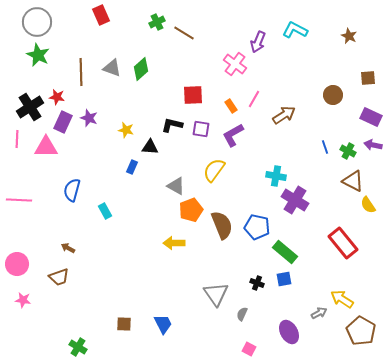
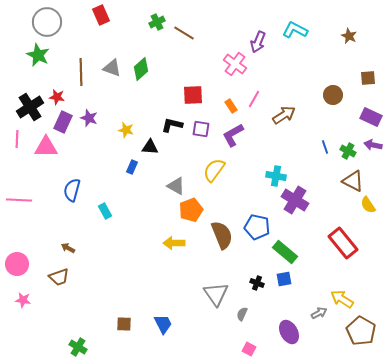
gray circle at (37, 22): moved 10 px right
brown semicircle at (222, 225): moved 10 px down
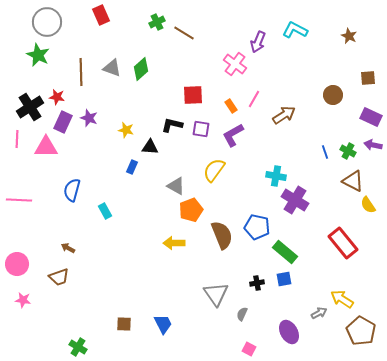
blue line at (325, 147): moved 5 px down
black cross at (257, 283): rotated 32 degrees counterclockwise
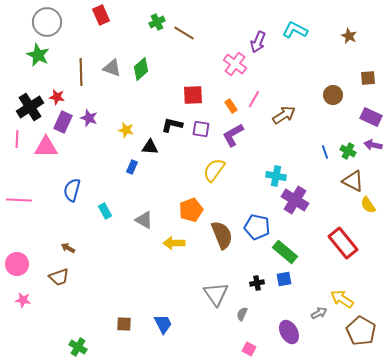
gray triangle at (176, 186): moved 32 px left, 34 px down
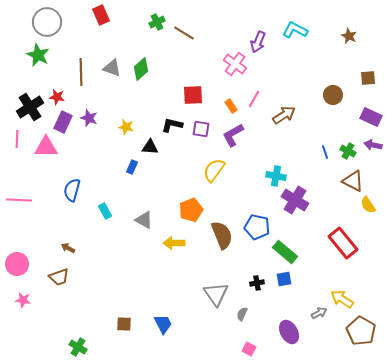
yellow star at (126, 130): moved 3 px up
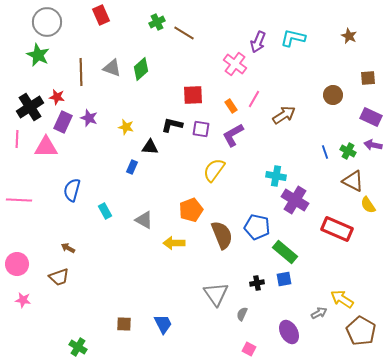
cyan L-shape at (295, 30): moved 2 px left, 8 px down; rotated 15 degrees counterclockwise
red rectangle at (343, 243): moved 6 px left, 14 px up; rotated 28 degrees counterclockwise
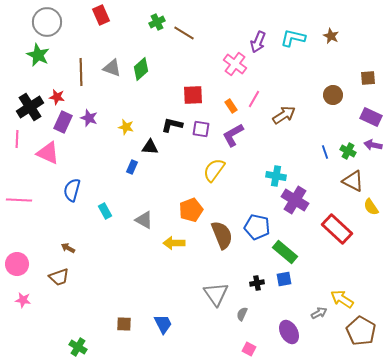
brown star at (349, 36): moved 18 px left
pink triangle at (46, 147): moved 2 px right, 6 px down; rotated 25 degrees clockwise
yellow semicircle at (368, 205): moved 3 px right, 2 px down
red rectangle at (337, 229): rotated 20 degrees clockwise
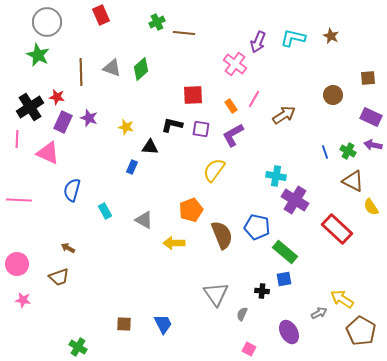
brown line at (184, 33): rotated 25 degrees counterclockwise
black cross at (257, 283): moved 5 px right, 8 px down; rotated 16 degrees clockwise
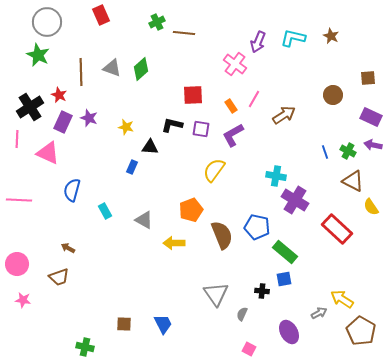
red star at (57, 97): moved 2 px right, 2 px up; rotated 14 degrees clockwise
green cross at (78, 347): moved 7 px right; rotated 18 degrees counterclockwise
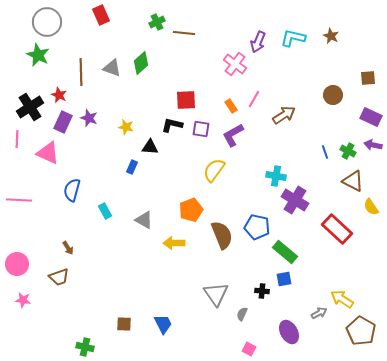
green diamond at (141, 69): moved 6 px up
red square at (193, 95): moved 7 px left, 5 px down
brown arrow at (68, 248): rotated 152 degrees counterclockwise
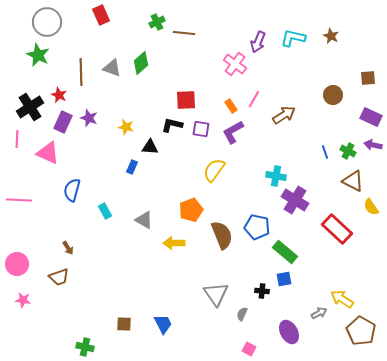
purple L-shape at (233, 135): moved 3 px up
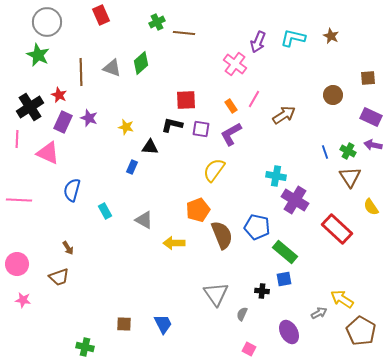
purple L-shape at (233, 132): moved 2 px left, 2 px down
brown triangle at (353, 181): moved 3 px left, 4 px up; rotated 30 degrees clockwise
orange pentagon at (191, 210): moved 7 px right
